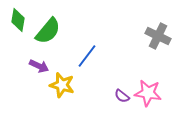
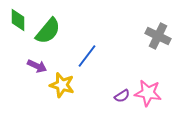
green diamond: rotated 10 degrees counterclockwise
purple arrow: moved 2 px left
purple semicircle: rotated 70 degrees counterclockwise
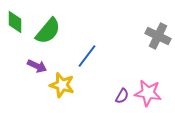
green diamond: moved 3 px left, 2 px down
purple semicircle: rotated 28 degrees counterclockwise
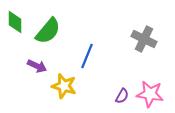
gray cross: moved 14 px left, 3 px down
blue line: rotated 15 degrees counterclockwise
yellow star: moved 2 px right, 1 px down
pink star: moved 2 px right, 1 px down
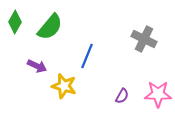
green diamond: rotated 30 degrees clockwise
green semicircle: moved 2 px right, 4 px up
pink star: moved 8 px right; rotated 8 degrees counterclockwise
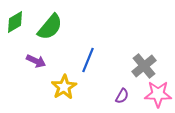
green diamond: rotated 30 degrees clockwise
gray cross: moved 27 px down; rotated 25 degrees clockwise
blue line: moved 1 px right, 4 px down
purple arrow: moved 1 px left, 5 px up
yellow star: moved 1 px down; rotated 25 degrees clockwise
